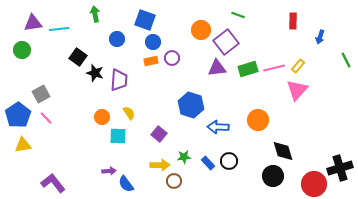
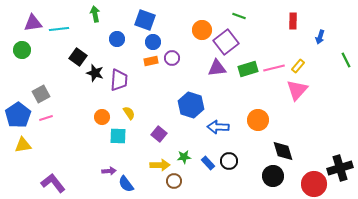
green line at (238, 15): moved 1 px right, 1 px down
orange circle at (201, 30): moved 1 px right
pink line at (46, 118): rotated 64 degrees counterclockwise
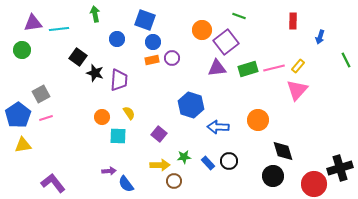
orange rectangle at (151, 61): moved 1 px right, 1 px up
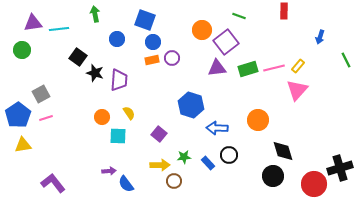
red rectangle at (293, 21): moved 9 px left, 10 px up
blue arrow at (218, 127): moved 1 px left, 1 px down
black circle at (229, 161): moved 6 px up
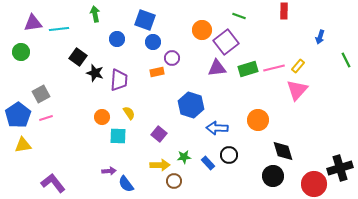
green circle at (22, 50): moved 1 px left, 2 px down
orange rectangle at (152, 60): moved 5 px right, 12 px down
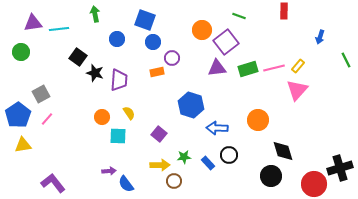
pink line at (46, 118): moved 1 px right, 1 px down; rotated 32 degrees counterclockwise
black circle at (273, 176): moved 2 px left
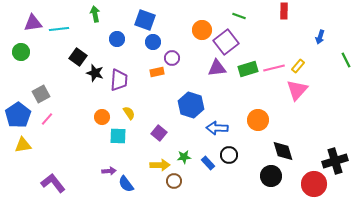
purple square at (159, 134): moved 1 px up
black cross at (340, 168): moved 5 px left, 7 px up
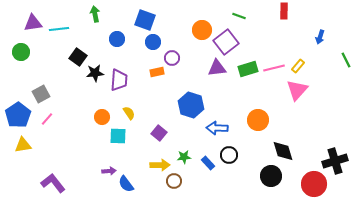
black star at (95, 73): rotated 24 degrees counterclockwise
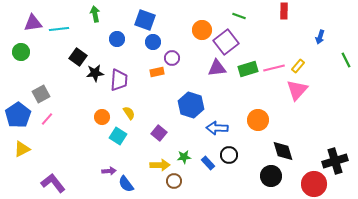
cyan square at (118, 136): rotated 30 degrees clockwise
yellow triangle at (23, 145): moved 1 px left, 4 px down; rotated 18 degrees counterclockwise
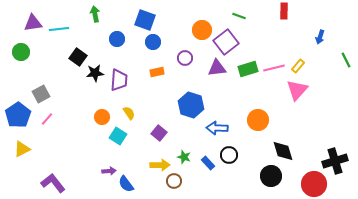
purple circle at (172, 58): moved 13 px right
green star at (184, 157): rotated 24 degrees clockwise
